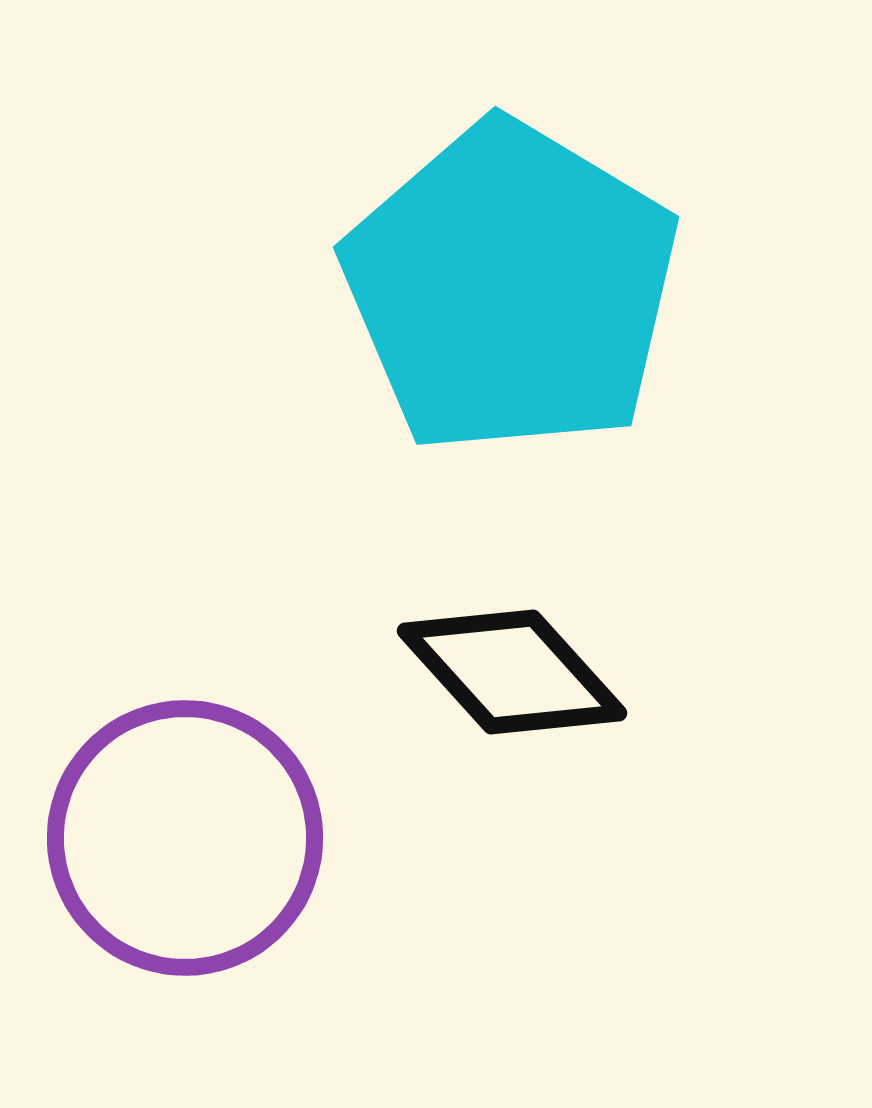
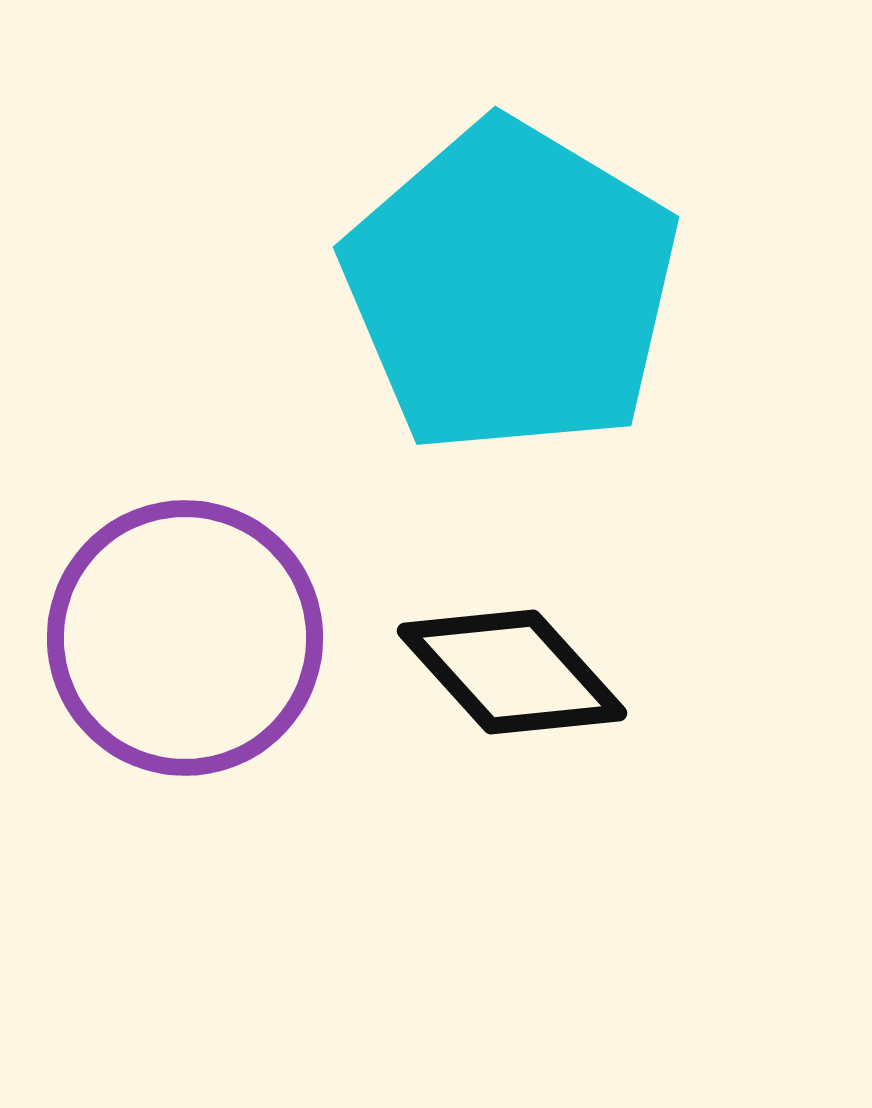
purple circle: moved 200 px up
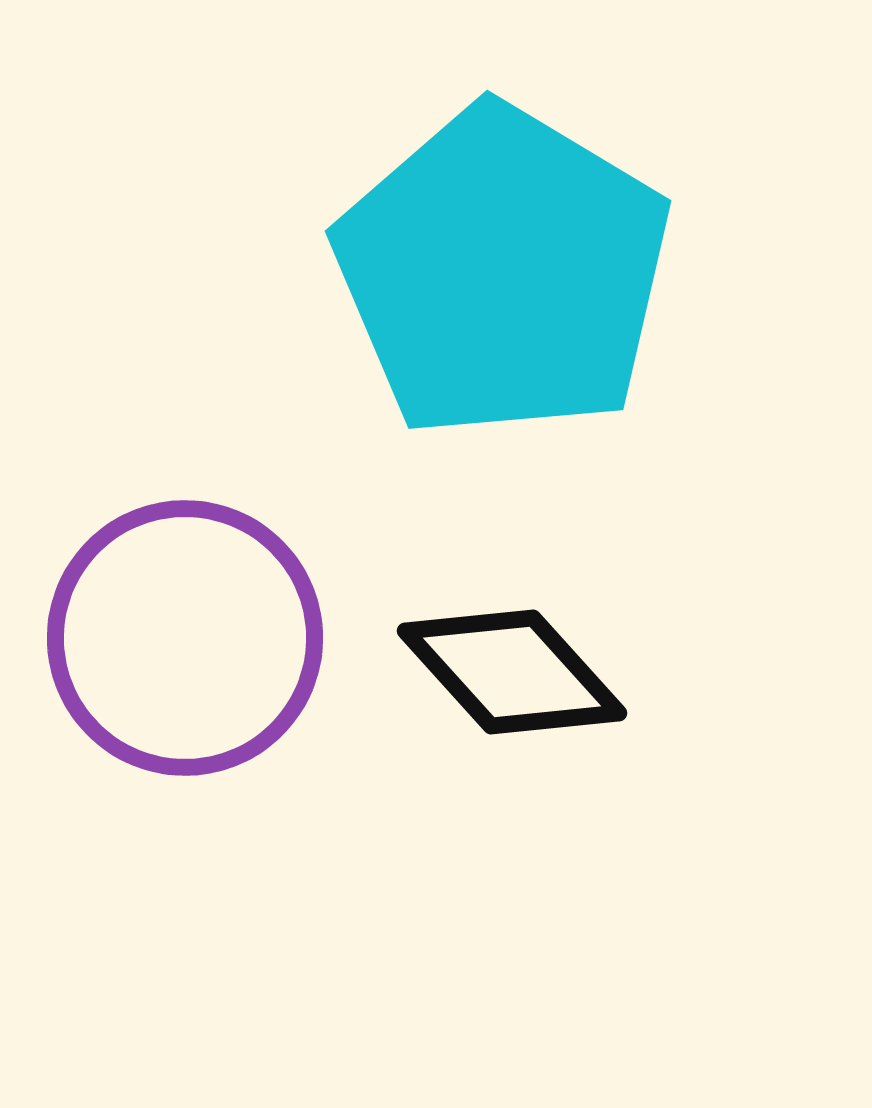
cyan pentagon: moved 8 px left, 16 px up
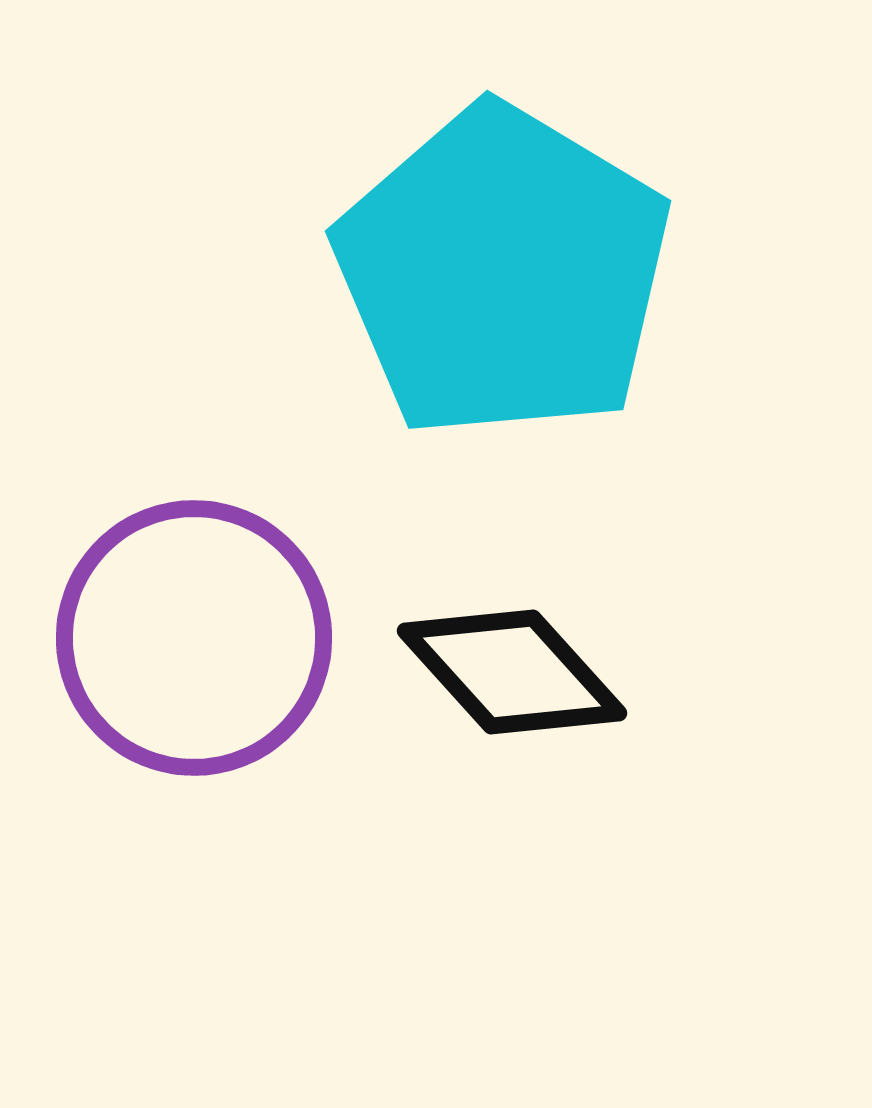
purple circle: moved 9 px right
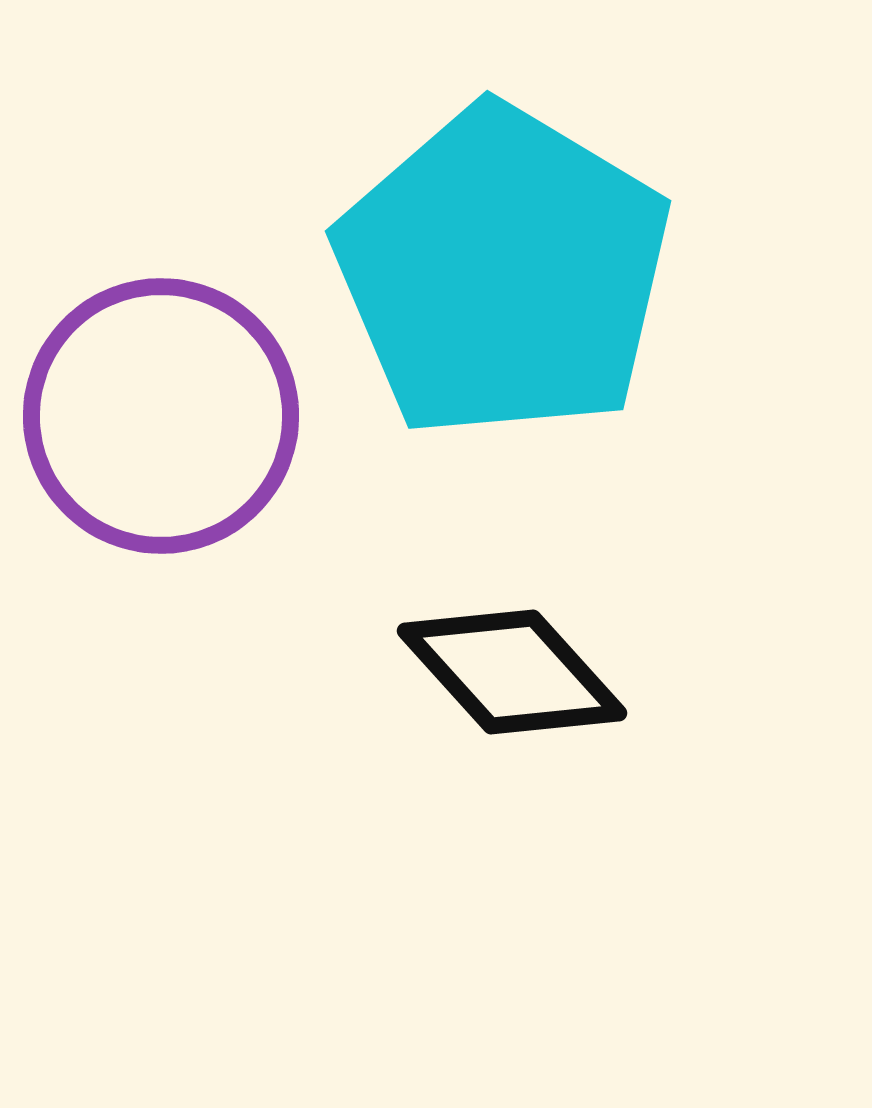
purple circle: moved 33 px left, 222 px up
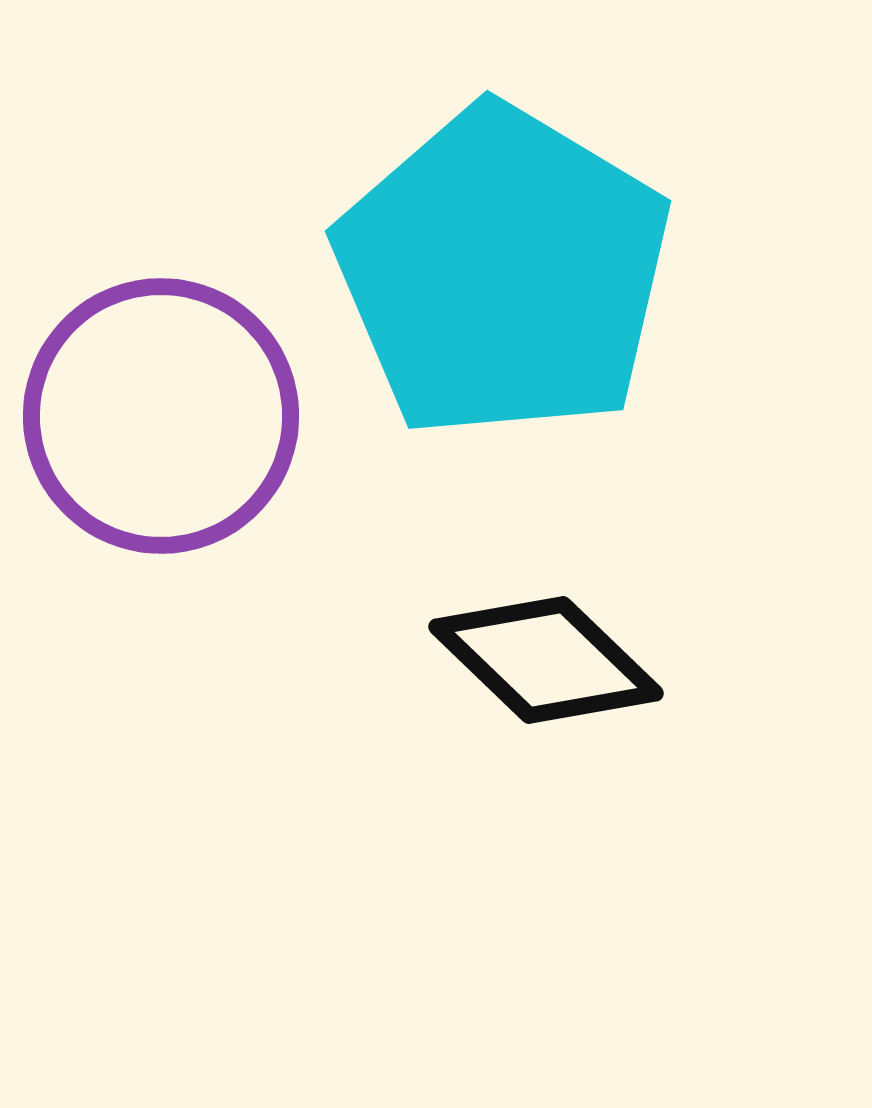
black diamond: moved 34 px right, 12 px up; rotated 4 degrees counterclockwise
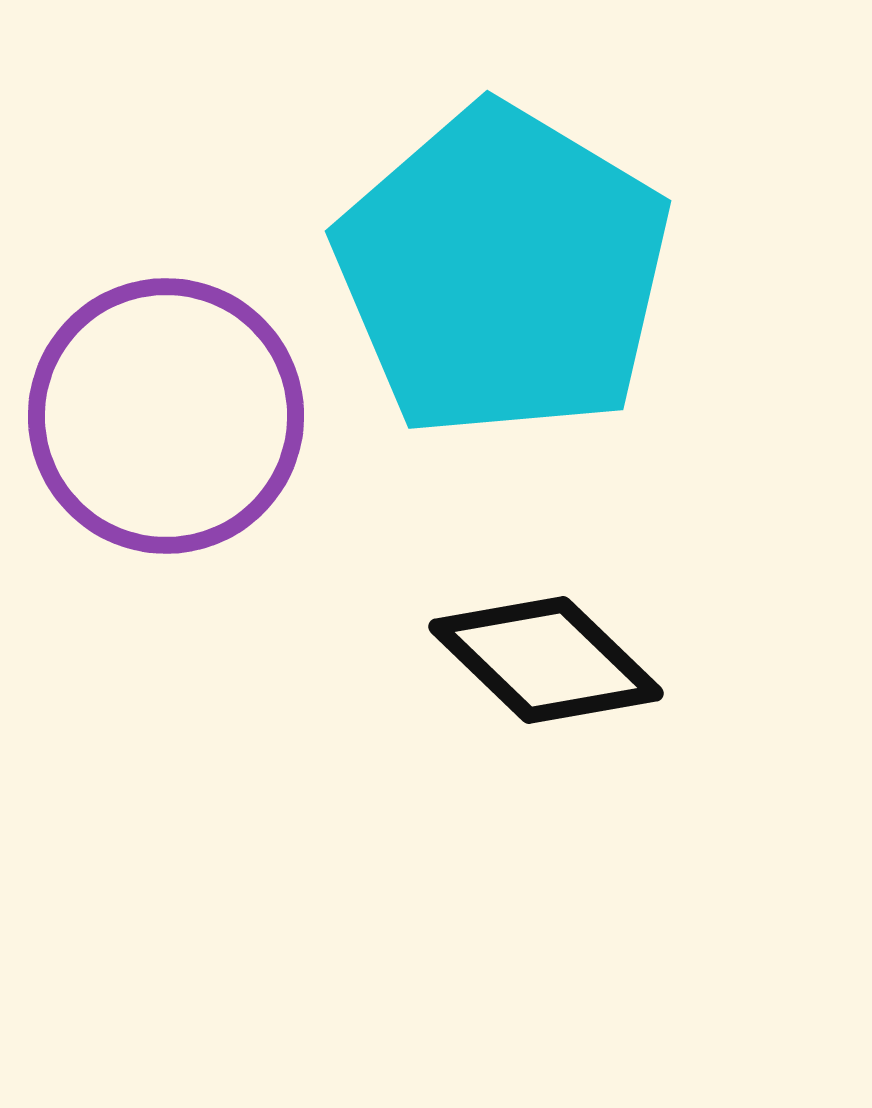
purple circle: moved 5 px right
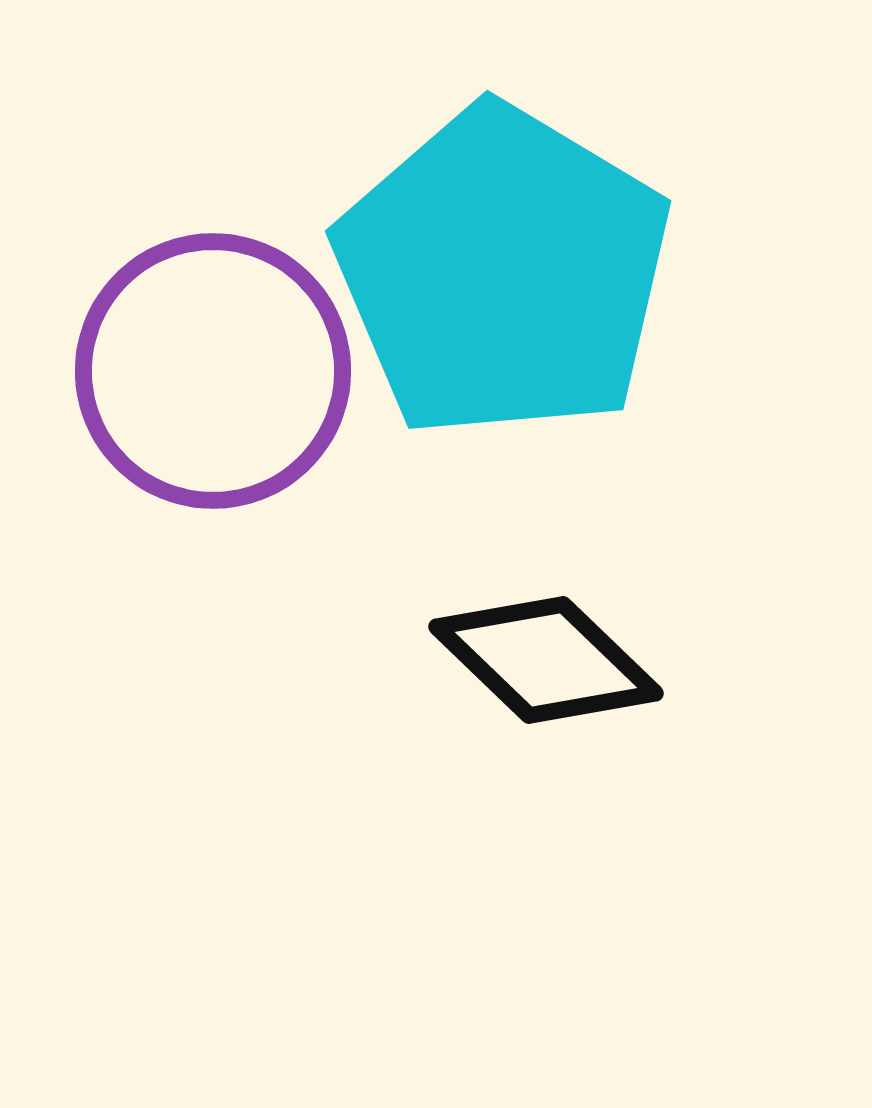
purple circle: moved 47 px right, 45 px up
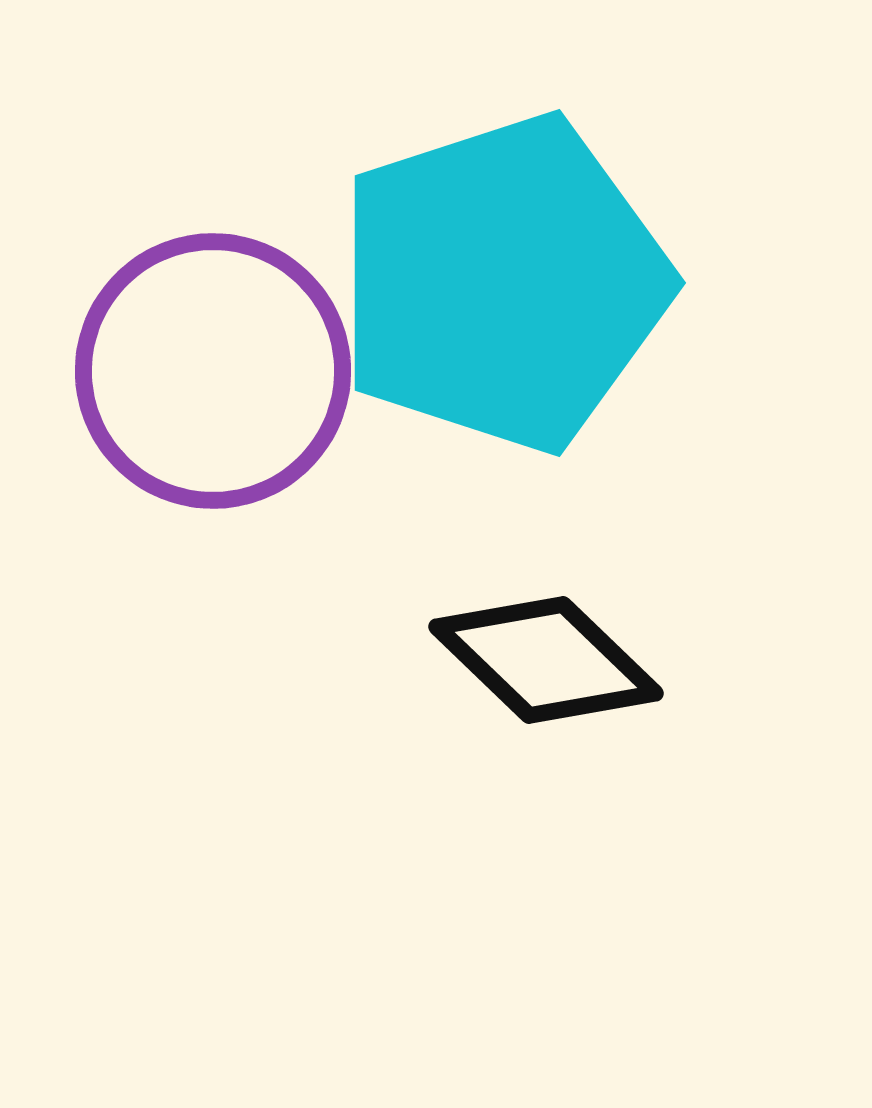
cyan pentagon: moved 11 px down; rotated 23 degrees clockwise
